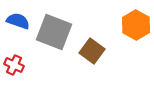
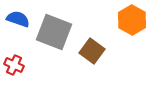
blue semicircle: moved 2 px up
orange hexagon: moved 4 px left, 5 px up
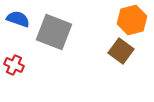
orange hexagon: rotated 16 degrees clockwise
brown square: moved 29 px right
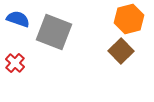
orange hexagon: moved 3 px left, 1 px up
brown square: rotated 10 degrees clockwise
red cross: moved 1 px right, 2 px up; rotated 18 degrees clockwise
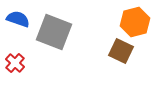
orange hexagon: moved 6 px right, 3 px down
brown square: rotated 20 degrees counterclockwise
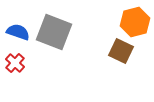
blue semicircle: moved 13 px down
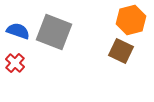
orange hexagon: moved 4 px left, 2 px up
blue semicircle: moved 1 px up
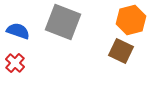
gray square: moved 9 px right, 10 px up
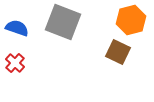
blue semicircle: moved 1 px left, 3 px up
brown square: moved 3 px left, 1 px down
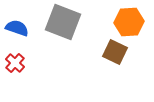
orange hexagon: moved 2 px left, 2 px down; rotated 12 degrees clockwise
brown square: moved 3 px left
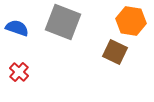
orange hexagon: moved 2 px right, 1 px up; rotated 12 degrees clockwise
red cross: moved 4 px right, 9 px down
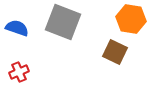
orange hexagon: moved 2 px up
red cross: rotated 24 degrees clockwise
